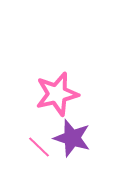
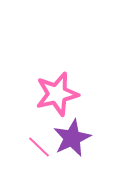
purple star: rotated 30 degrees clockwise
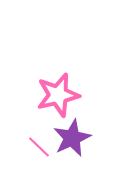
pink star: moved 1 px right, 1 px down
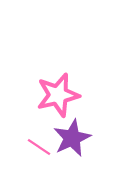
pink line: rotated 10 degrees counterclockwise
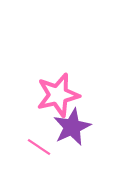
purple star: moved 11 px up
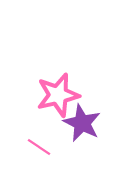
purple star: moved 10 px right, 4 px up; rotated 21 degrees counterclockwise
